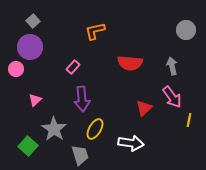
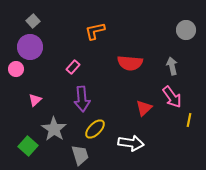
yellow ellipse: rotated 15 degrees clockwise
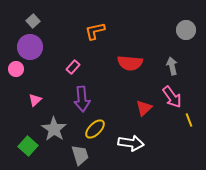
yellow line: rotated 32 degrees counterclockwise
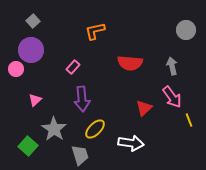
purple circle: moved 1 px right, 3 px down
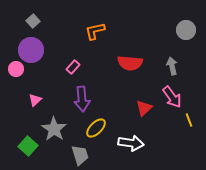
yellow ellipse: moved 1 px right, 1 px up
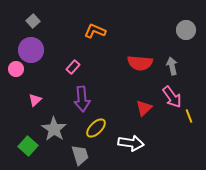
orange L-shape: rotated 35 degrees clockwise
red semicircle: moved 10 px right
yellow line: moved 4 px up
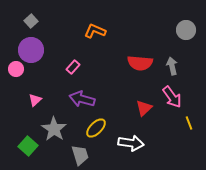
gray square: moved 2 px left
purple arrow: rotated 110 degrees clockwise
yellow line: moved 7 px down
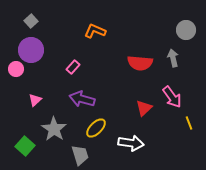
gray arrow: moved 1 px right, 8 px up
green square: moved 3 px left
